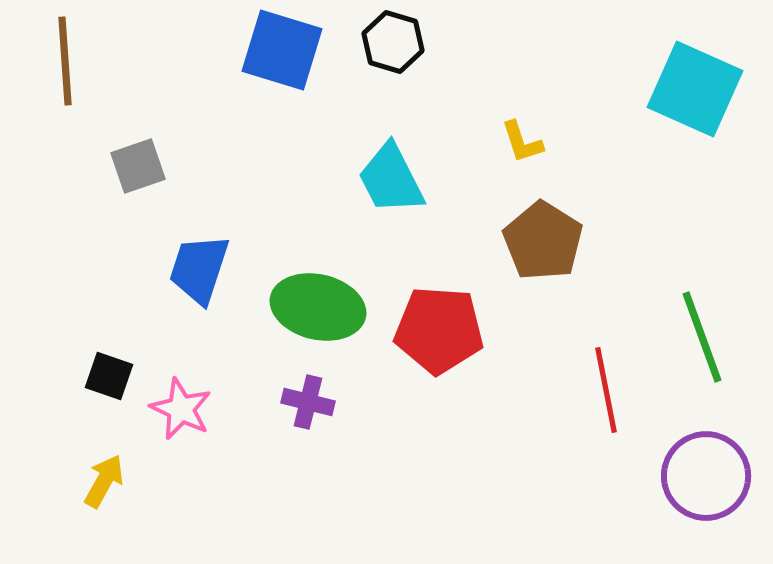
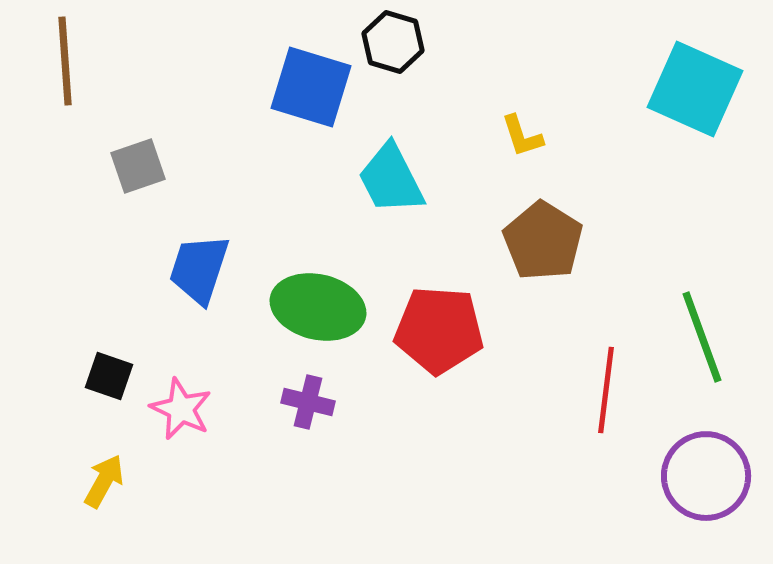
blue square: moved 29 px right, 37 px down
yellow L-shape: moved 6 px up
red line: rotated 18 degrees clockwise
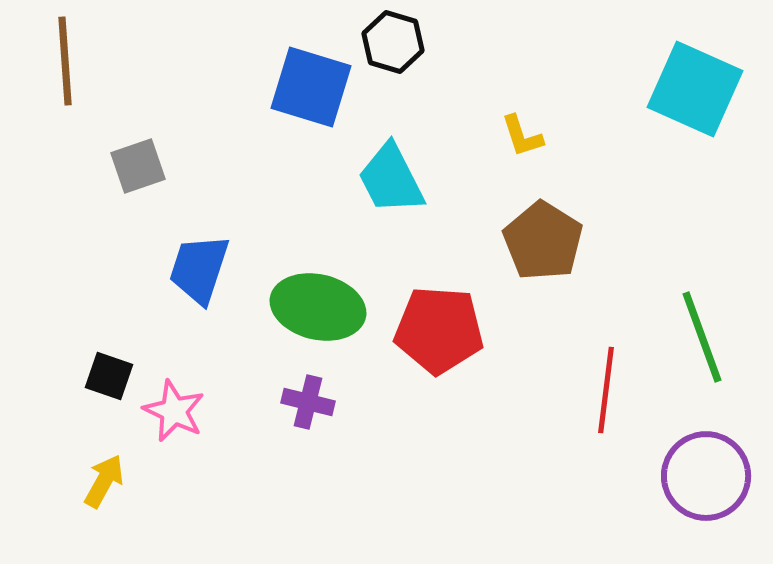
pink star: moved 7 px left, 2 px down
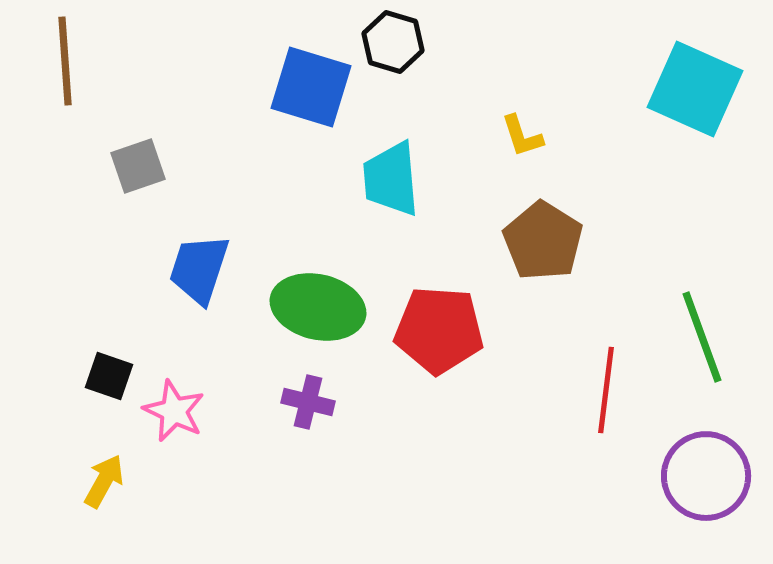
cyan trapezoid: rotated 22 degrees clockwise
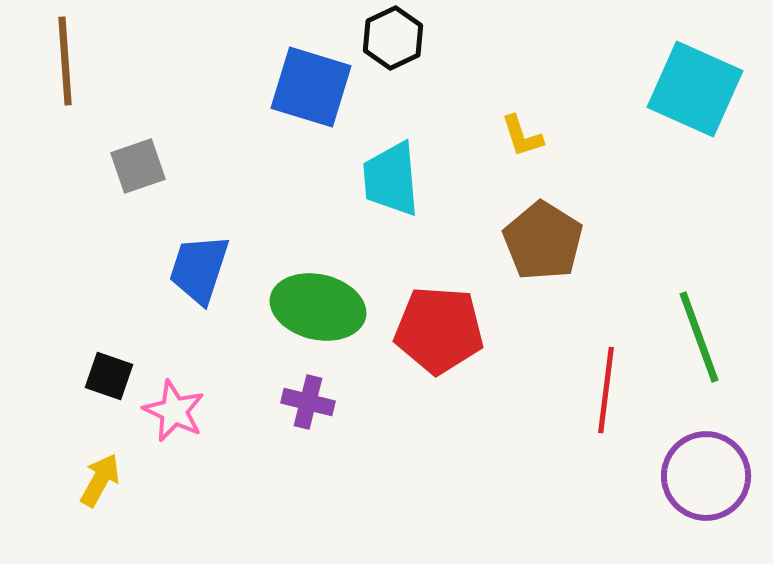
black hexagon: moved 4 px up; rotated 18 degrees clockwise
green line: moved 3 px left
yellow arrow: moved 4 px left, 1 px up
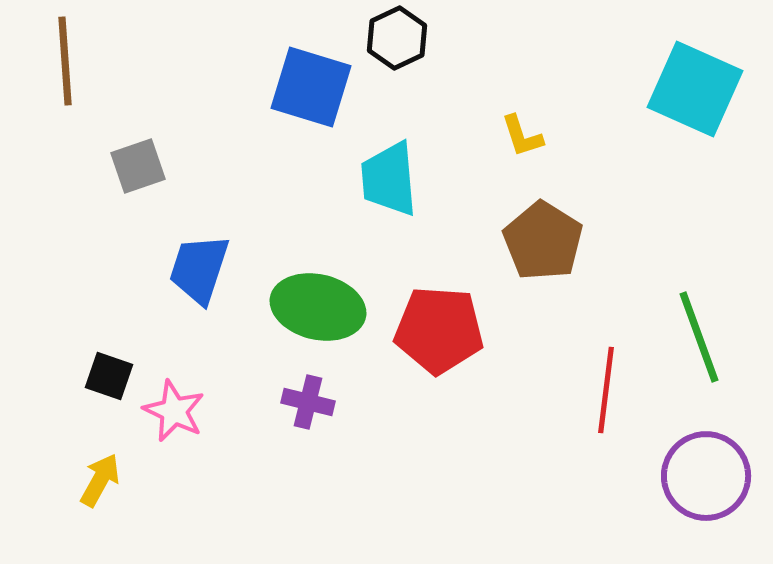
black hexagon: moved 4 px right
cyan trapezoid: moved 2 px left
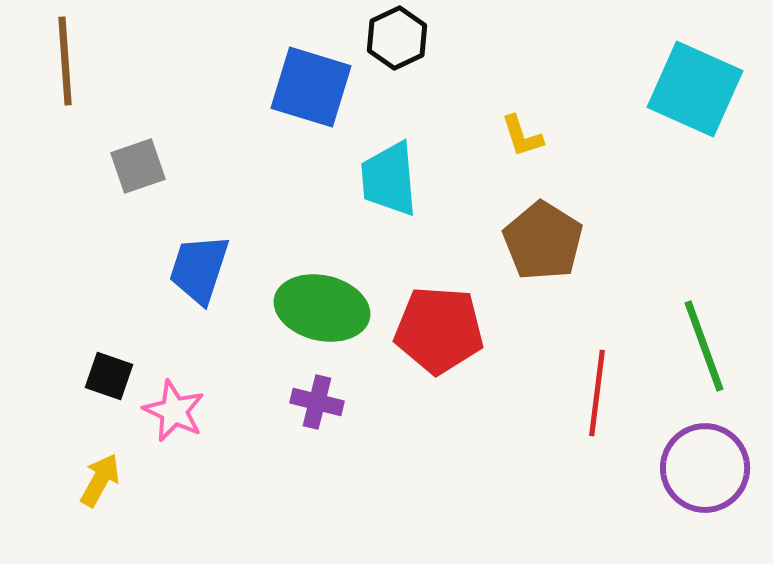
green ellipse: moved 4 px right, 1 px down
green line: moved 5 px right, 9 px down
red line: moved 9 px left, 3 px down
purple cross: moved 9 px right
purple circle: moved 1 px left, 8 px up
